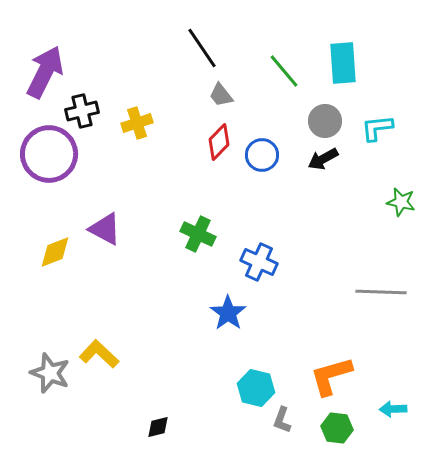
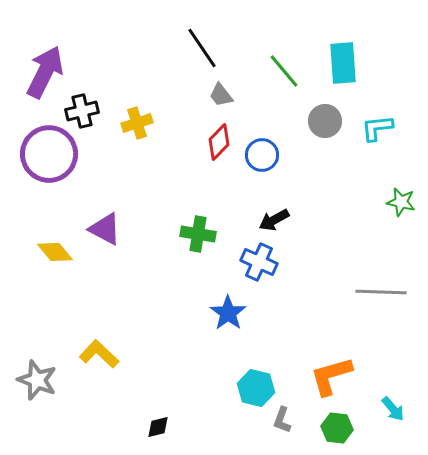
black arrow: moved 49 px left, 61 px down
green cross: rotated 16 degrees counterclockwise
yellow diamond: rotated 72 degrees clockwise
gray star: moved 13 px left, 7 px down
cyan arrow: rotated 128 degrees counterclockwise
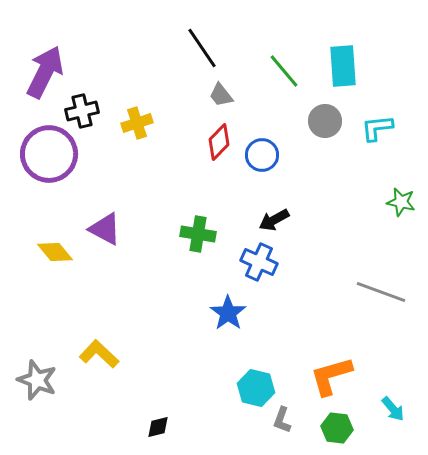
cyan rectangle: moved 3 px down
gray line: rotated 18 degrees clockwise
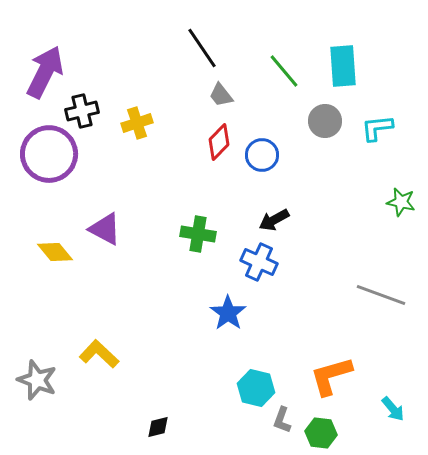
gray line: moved 3 px down
green hexagon: moved 16 px left, 5 px down
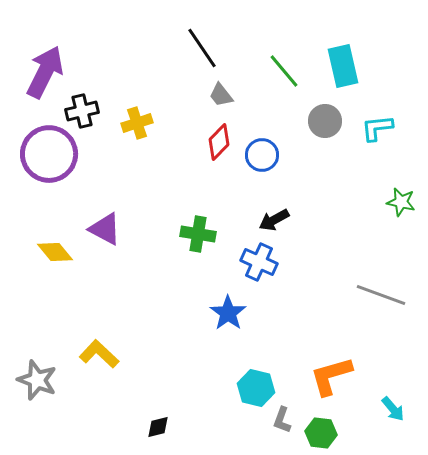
cyan rectangle: rotated 9 degrees counterclockwise
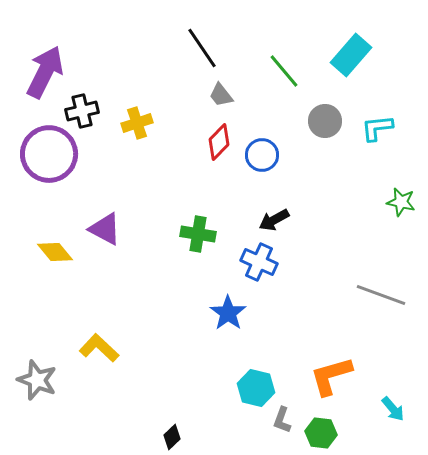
cyan rectangle: moved 8 px right, 11 px up; rotated 54 degrees clockwise
yellow L-shape: moved 6 px up
black diamond: moved 14 px right, 10 px down; rotated 30 degrees counterclockwise
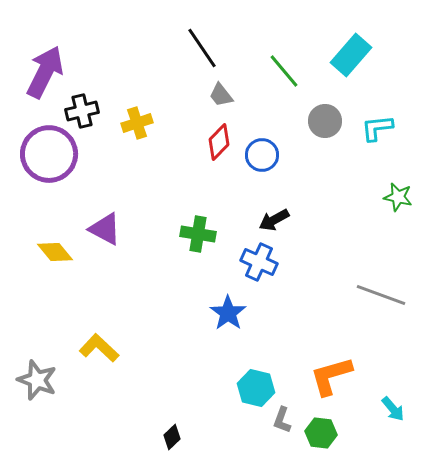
green star: moved 3 px left, 5 px up
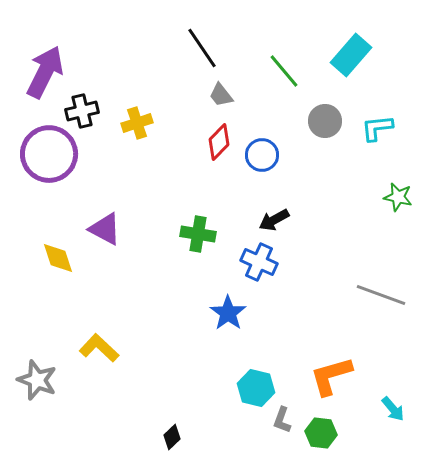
yellow diamond: moved 3 px right, 6 px down; rotated 21 degrees clockwise
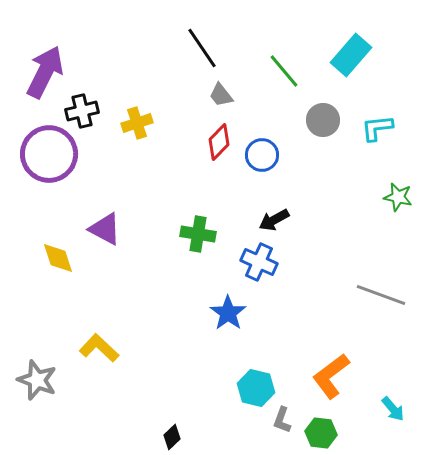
gray circle: moved 2 px left, 1 px up
orange L-shape: rotated 21 degrees counterclockwise
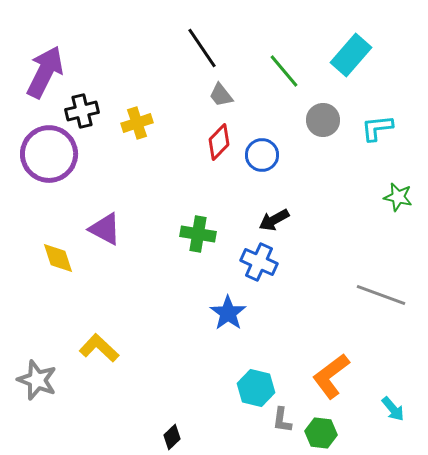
gray L-shape: rotated 12 degrees counterclockwise
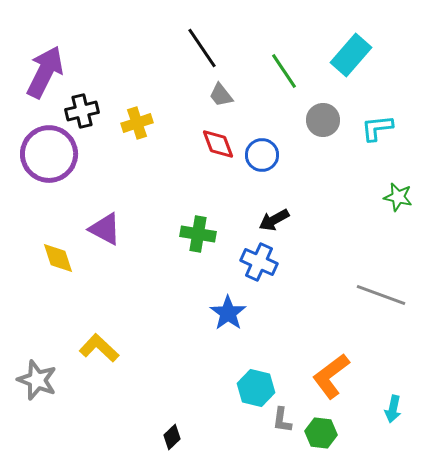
green line: rotated 6 degrees clockwise
red diamond: moved 1 px left, 2 px down; rotated 66 degrees counterclockwise
cyan arrow: rotated 52 degrees clockwise
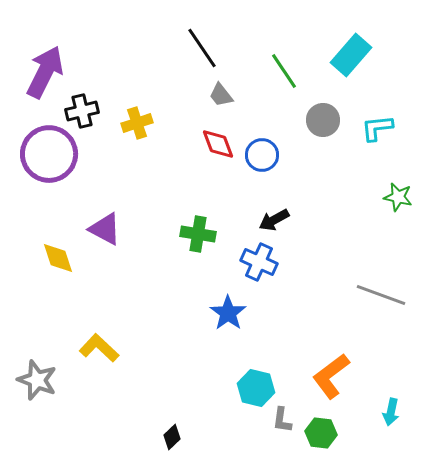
cyan arrow: moved 2 px left, 3 px down
